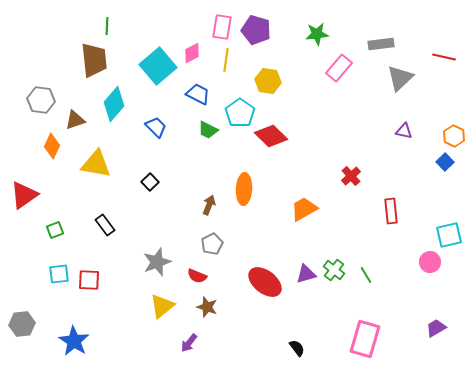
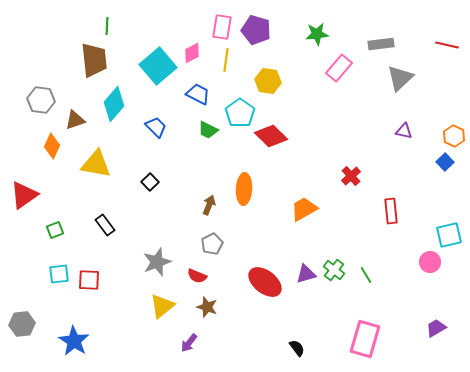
red line at (444, 57): moved 3 px right, 12 px up
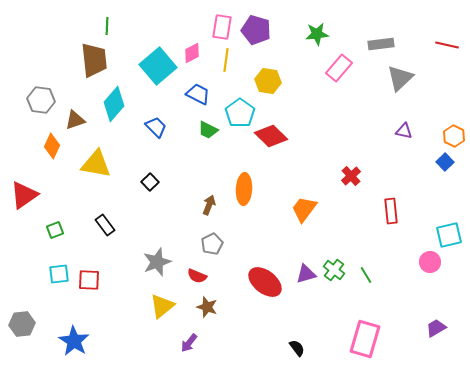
orange trapezoid at (304, 209): rotated 24 degrees counterclockwise
